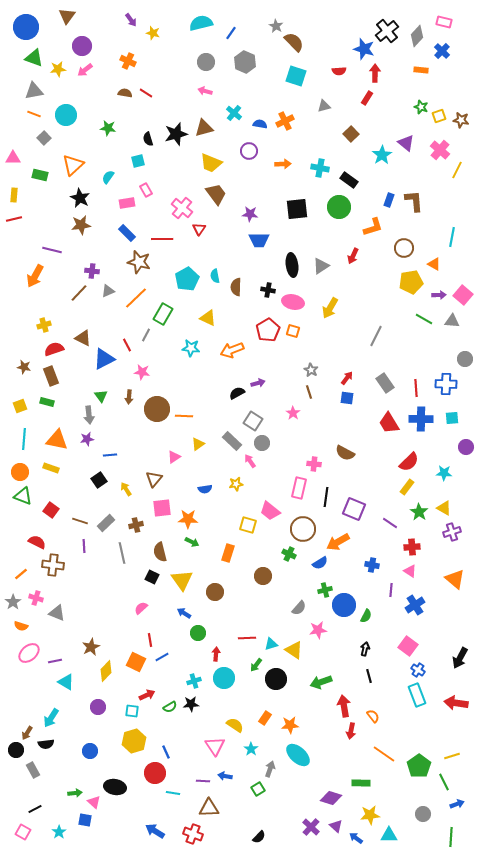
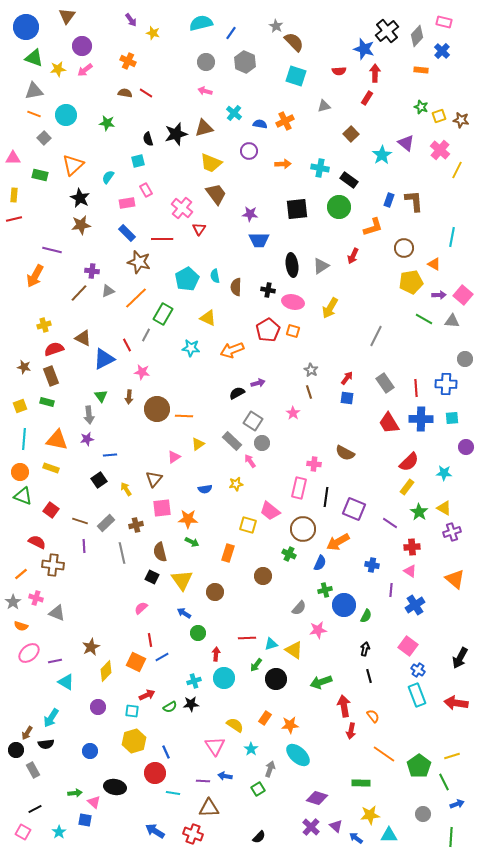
green star at (108, 128): moved 1 px left, 5 px up
blue semicircle at (320, 563): rotated 35 degrees counterclockwise
purple diamond at (331, 798): moved 14 px left
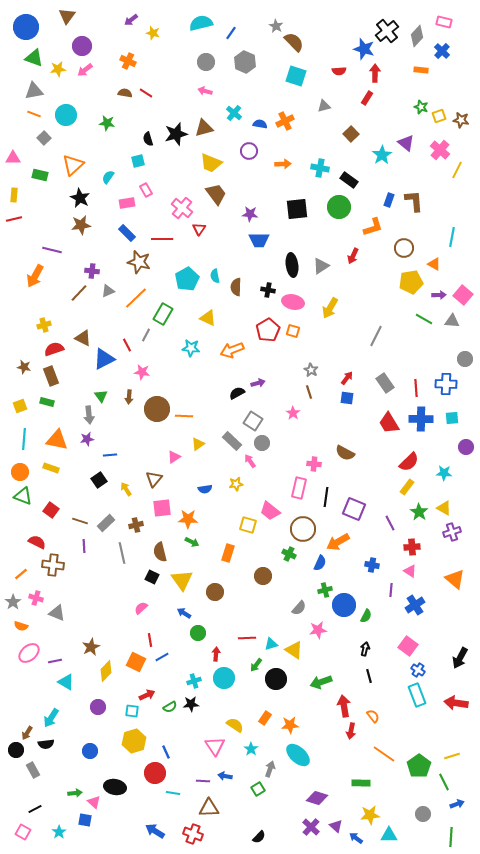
purple arrow at (131, 20): rotated 88 degrees clockwise
purple line at (390, 523): rotated 28 degrees clockwise
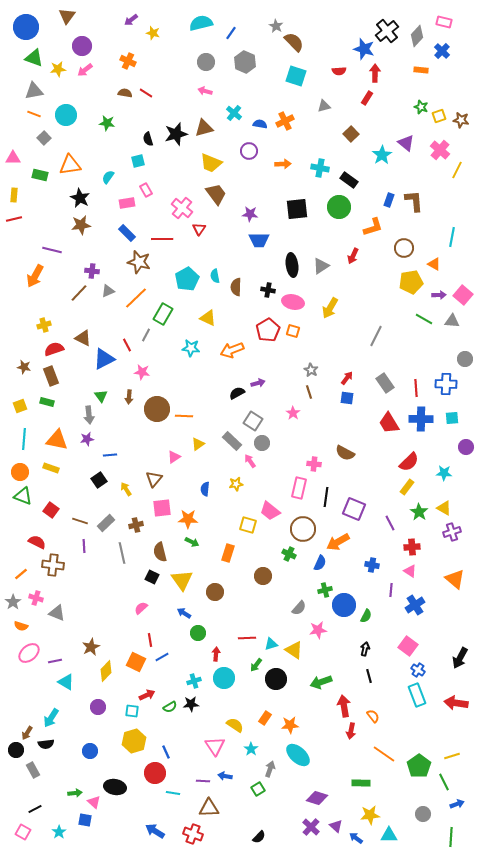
orange triangle at (73, 165): moved 3 px left; rotated 35 degrees clockwise
blue semicircle at (205, 489): rotated 104 degrees clockwise
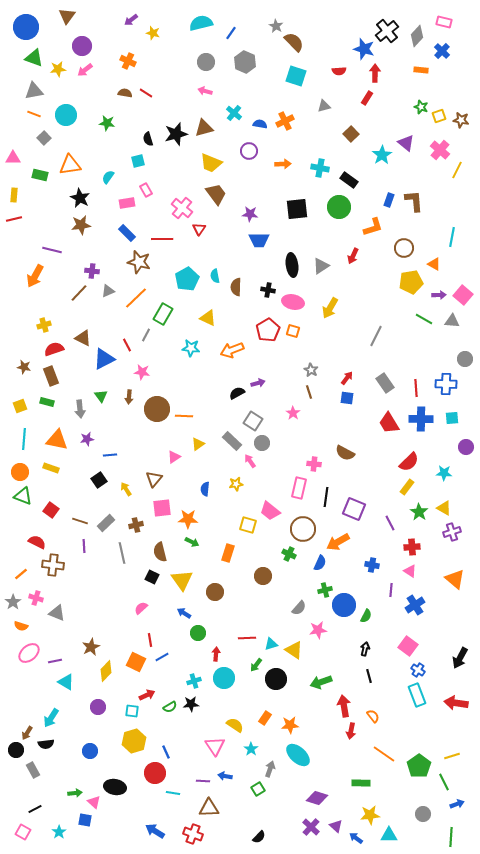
gray arrow at (89, 415): moved 9 px left, 6 px up
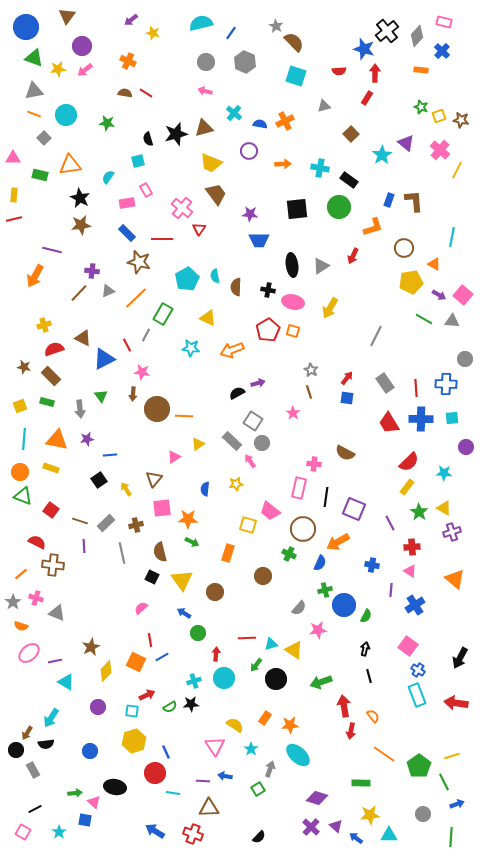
purple arrow at (439, 295): rotated 32 degrees clockwise
brown rectangle at (51, 376): rotated 24 degrees counterclockwise
brown arrow at (129, 397): moved 4 px right, 3 px up
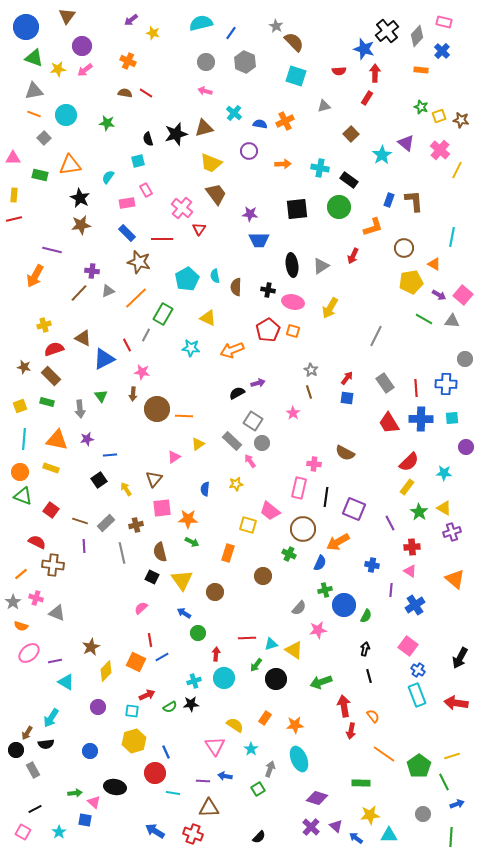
orange star at (290, 725): moved 5 px right
cyan ellipse at (298, 755): moved 1 px right, 4 px down; rotated 25 degrees clockwise
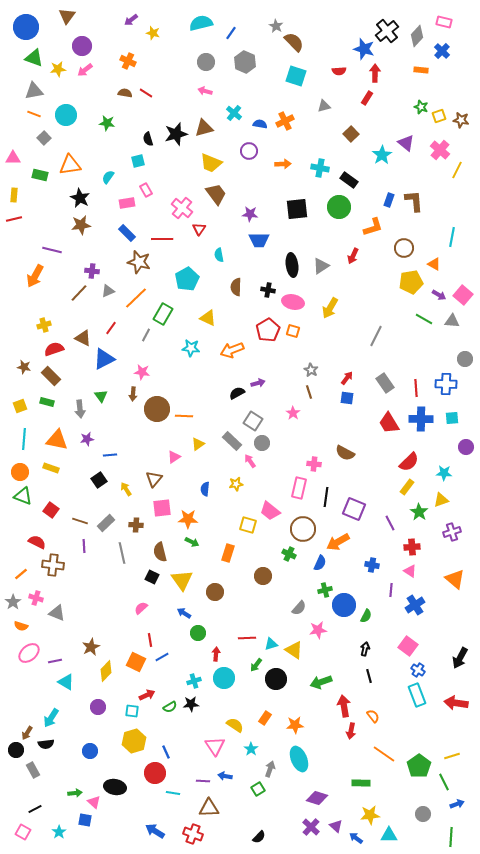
cyan semicircle at (215, 276): moved 4 px right, 21 px up
red line at (127, 345): moved 16 px left, 17 px up; rotated 64 degrees clockwise
yellow triangle at (444, 508): moved 3 px left, 8 px up; rotated 49 degrees counterclockwise
brown cross at (136, 525): rotated 16 degrees clockwise
